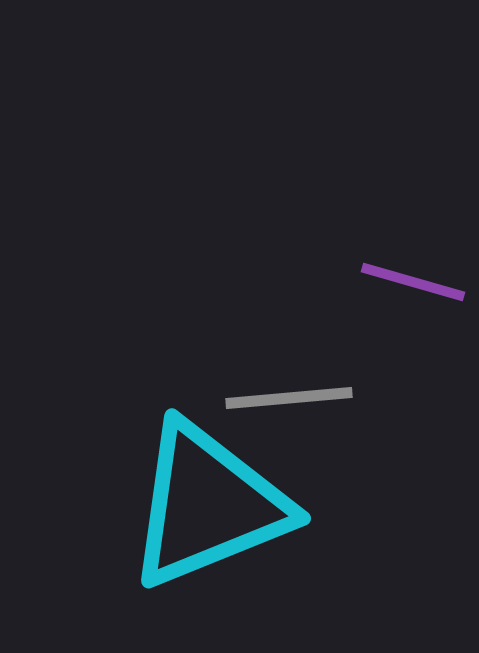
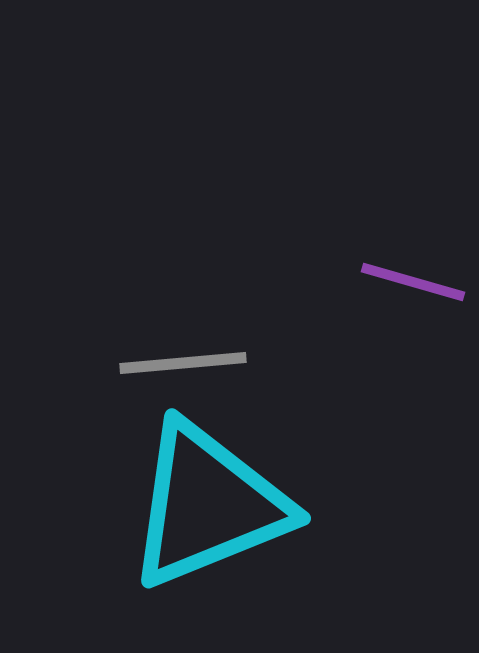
gray line: moved 106 px left, 35 px up
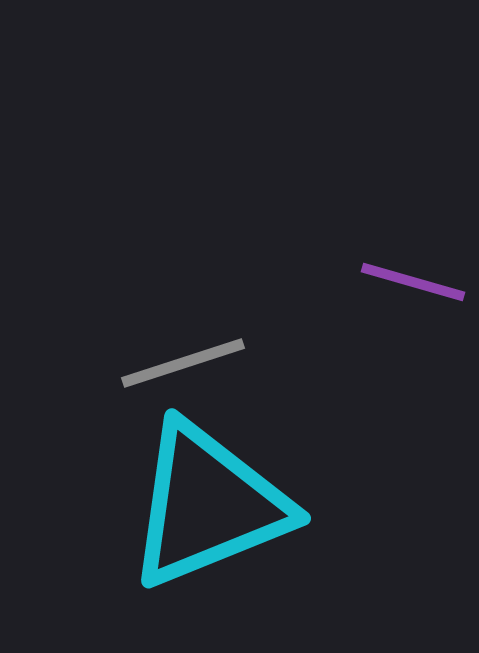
gray line: rotated 13 degrees counterclockwise
